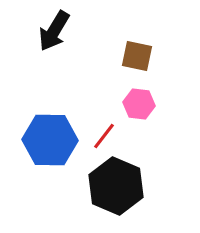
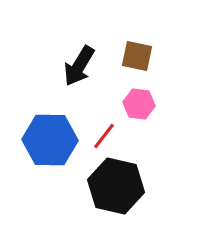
black arrow: moved 25 px right, 35 px down
black hexagon: rotated 10 degrees counterclockwise
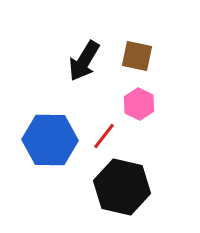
black arrow: moved 5 px right, 5 px up
pink hexagon: rotated 20 degrees clockwise
black hexagon: moved 6 px right, 1 px down
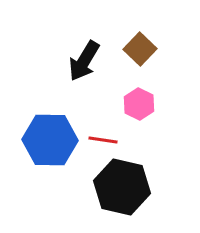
brown square: moved 3 px right, 7 px up; rotated 32 degrees clockwise
red line: moved 1 px left, 4 px down; rotated 60 degrees clockwise
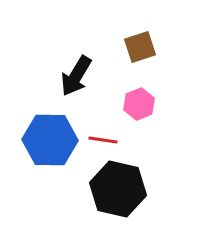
brown square: moved 2 px up; rotated 28 degrees clockwise
black arrow: moved 8 px left, 15 px down
pink hexagon: rotated 12 degrees clockwise
black hexagon: moved 4 px left, 2 px down
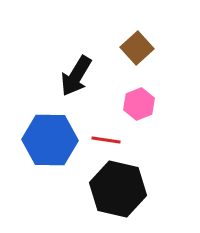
brown square: moved 3 px left, 1 px down; rotated 24 degrees counterclockwise
red line: moved 3 px right
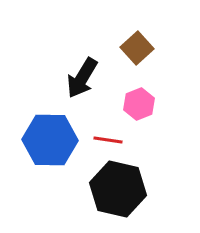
black arrow: moved 6 px right, 2 px down
red line: moved 2 px right
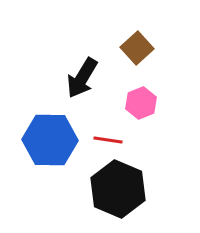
pink hexagon: moved 2 px right, 1 px up
black hexagon: rotated 10 degrees clockwise
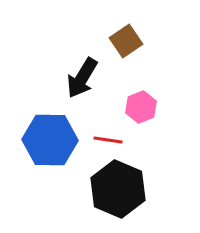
brown square: moved 11 px left, 7 px up; rotated 8 degrees clockwise
pink hexagon: moved 4 px down
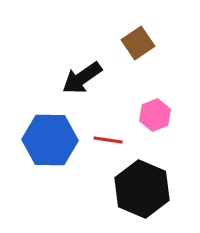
brown square: moved 12 px right, 2 px down
black arrow: rotated 24 degrees clockwise
pink hexagon: moved 14 px right, 8 px down
black hexagon: moved 24 px right
